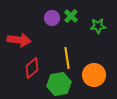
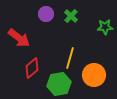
purple circle: moved 6 px left, 4 px up
green star: moved 7 px right, 1 px down
red arrow: moved 2 px up; rotated 30 degrees clockwise
yellow line: moved 3 px right; rotated 25 degrees clockwise
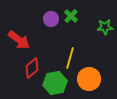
purple circle: moved 5 px right, 5 px down
red arrow: moved 2 px down
orange circle: moved 5 px left, 4 px down
green hexagon: moved 4 px left, 1 px up
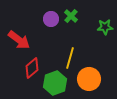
green hexagon: rotated 10 degrees counterclockwise
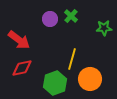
purple circle: moved 1 px left
green star: moved 1 px left, 1 px down
yellow line: moved 2 px right, 1 px down
red diamond: moved 10 px left; rotated 30 degrees clockwise
orange circle: moved 1 px right
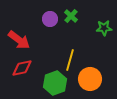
yellow line: moved 2 px left, 1 px down
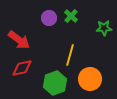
purple circle: moved 1 px left, 1 px up
yellow line: moved 5 px up
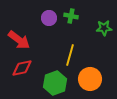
green cross: rotated 32 degrees counterclockwise
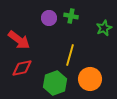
green star: rotated 21 degrees counterclockwise
